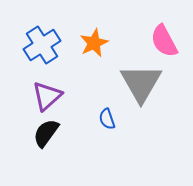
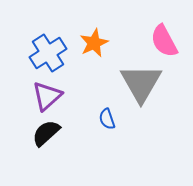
blue cross: moved 6 px right, 8 px down
black semicircle: rotated 12 degrees clockwise
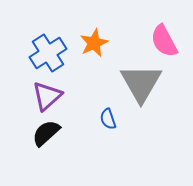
blue semicircle: moved 1 px right
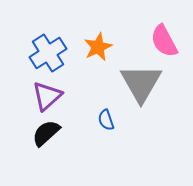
orange star: moved 4 px right, 4 px down
blue semicircle: moved 2 px left, 1 px down
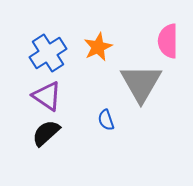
pink semicircle: moved 4 px right; rotated 28 degrees clockwise
purple triangle: rotated 44 degrees counterclockwise
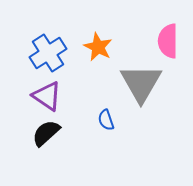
orange star: rotated 20 degrees counterclockwise
